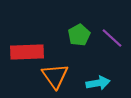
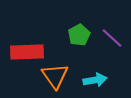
cyan arrow: moved 3 px left, 3 px up
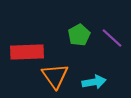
cyan arrow: moved 1 px left, 2 px down
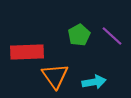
purple line: moved 2 px up
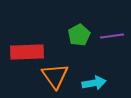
purple line: rotated 50 degrees counterclockwise
cyan arrow: moved 1 px down
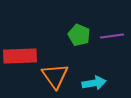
green pentagon: rotated 20 degrees counterclockwise
red rectangle: moved 7 px left, 4 px down
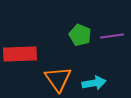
green pentagon: moved 1 px right
red rectangle: moved 2 px up
orange triangle: moved 3 px right, 3 px down
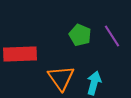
purple line: rotated 65 degrees clockwise
orange triangle: moved 3 px right, 1 px up
cyan arrow: rotated 65 degrees counterclockwise
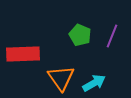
purple line: rotated 55 degrees clockwise
red rectangle: moved 3 px right
cyan arrow: rotated 45 degrees clockwise
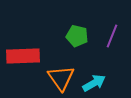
green pentagon: moved 3 px left, 1 px down; rotated 10 degrees counterclockwise
red rectangle: moved 2 px down
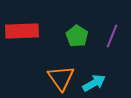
green pentagon: rotated 20 degrees clockwise
red rectangle: moved 1 px left, 25 px up
